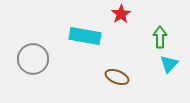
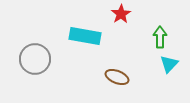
gray circle: moved 2 px right
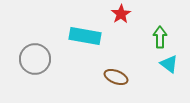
cyan triangle: rotated 36 degrees counterclockwise
brown ellipse: moved 1 px left
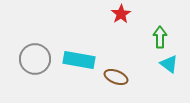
cyan rectangle: moved 6 px left, 24 px down
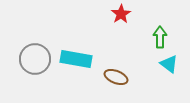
cyan rectangle: moved 3 px left, 1 px up
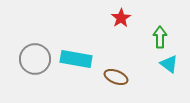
red star: moved 4 px down
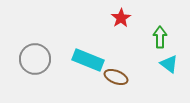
cyan rectangle: moved 12 px right, 1 px down; rotated 12 degrees clockwise
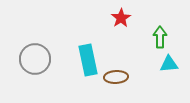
cyan rectangle: rotated 56 degrees clockwise
cyan triangle: rotated 42 degrees counterclockwise
brown ellipse: rotated 25 degrees counterclockwise
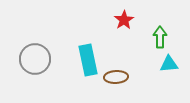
red star: moved 3 px right, 2 px down
